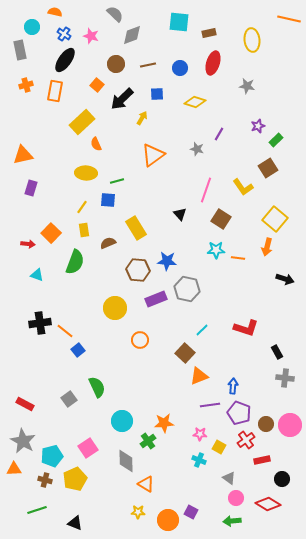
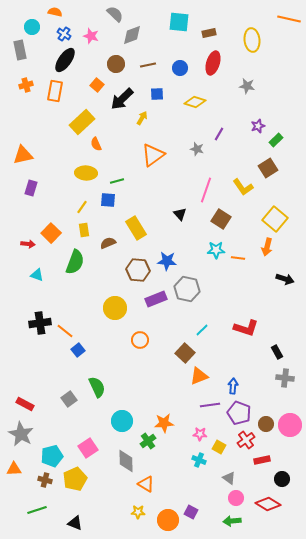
gray star at (23, 441): moved 2 px left, 7 px up
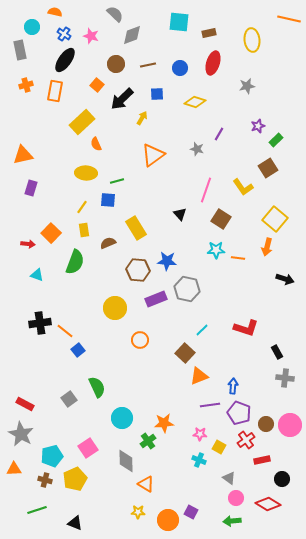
gray star at (247, 86): rotated 21 degrees counterclockwise
cyan circle at (122, 421): moved 3 px up
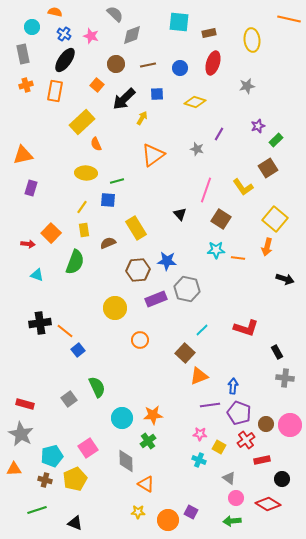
gray rectangle at (20, 50): moved 3 px right, 4 px down
black arrow at (122, 99): moved 2 px right
brown hexagon at (138, 270): rotated 10 degrees counterclockwise
red rectangle at (25, 404): rotated 12 degrees counterclockwise
orange star at (164, 423): moved 11 px left, 8 px up
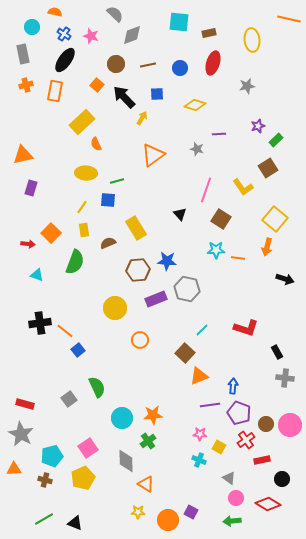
black arrow at (124, 99): moved 2 px up; rotated 90 degrees clockwise
yellow diamond at (195, 102): moved 3 px down
purple line at (219, 134): rotated 56 degrees clockwise
yellow pentagon at (75, 479): moved 8 px right, 1 px up
green line at (37, 510): moved 7 px right, 9 px down; rotated 12 degrees counterclockwise
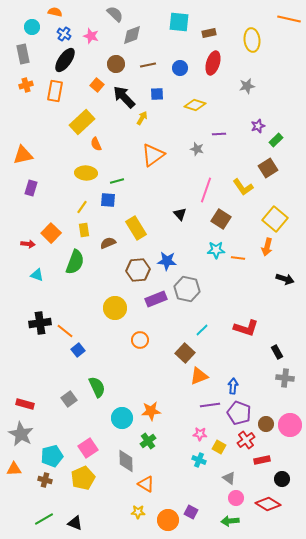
orange star at (153, 415): moved 2 px left, 4 px up
green arrow at (232, 521): moved 2 px left
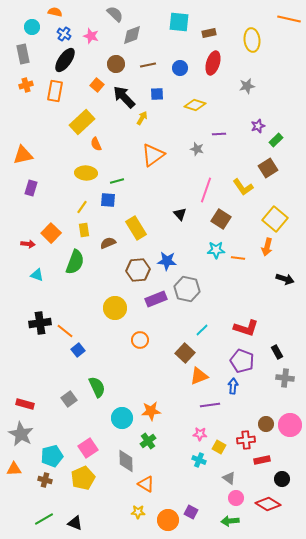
purple pentagon at (239, 413): moved 3 px right, 52 px up
red cross at (246, 440): rotated 30 degrees clockwise
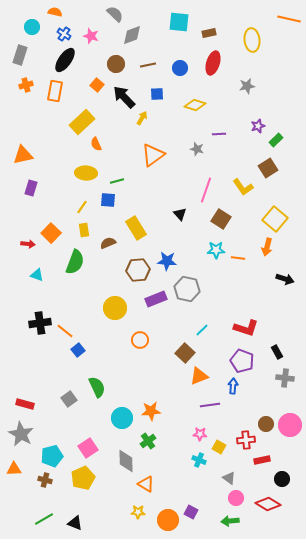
gray rectangle at (23, 54): moved 3 px left, 1 px down; rotated 30 degrees clockwise
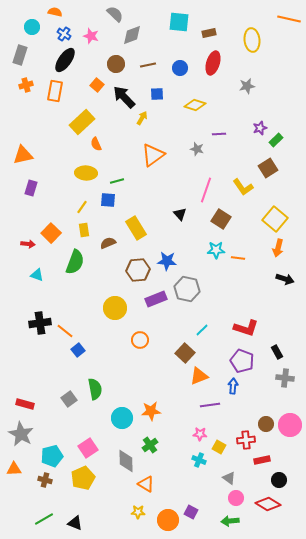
purple star at (258, 126): moved 2 px right, 2 px down
orange arrow at (267, 247): moved 11 px right, 1 px down
green semicircle at (97, 387): moved 2 px left, 2 px down; rotated 15 degrees clockwise
green cross at (148, 441): moved 2 px right, 4 px down
black circle at (282, 479): moved 3 px left, 1 px down
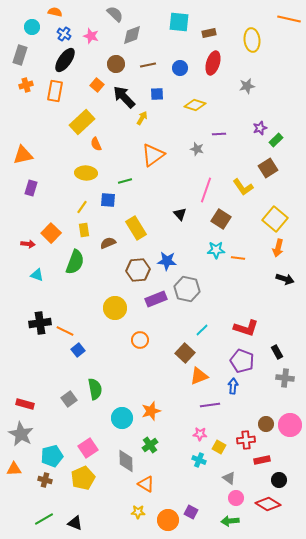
green line at (117, 181): moved 8 px right
orange line at (65, 331): rotated 12 degrees counterclockwise
orange star at (151, 411): rotated 12 degrees counterclockwise
